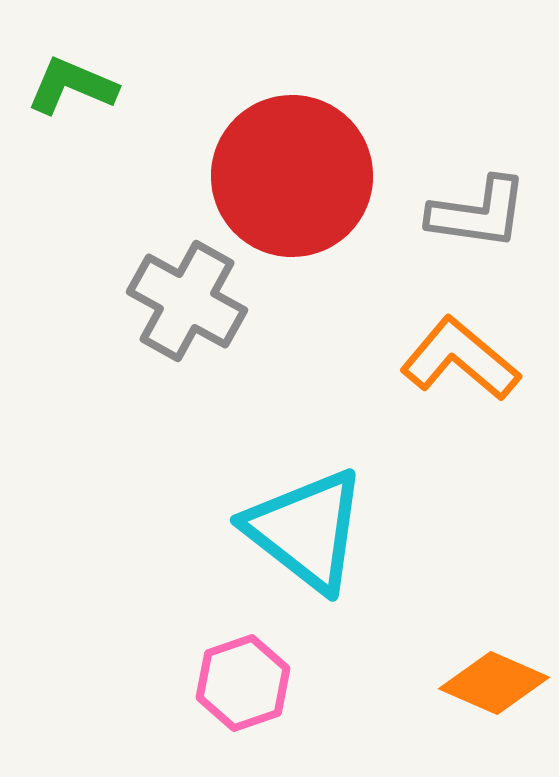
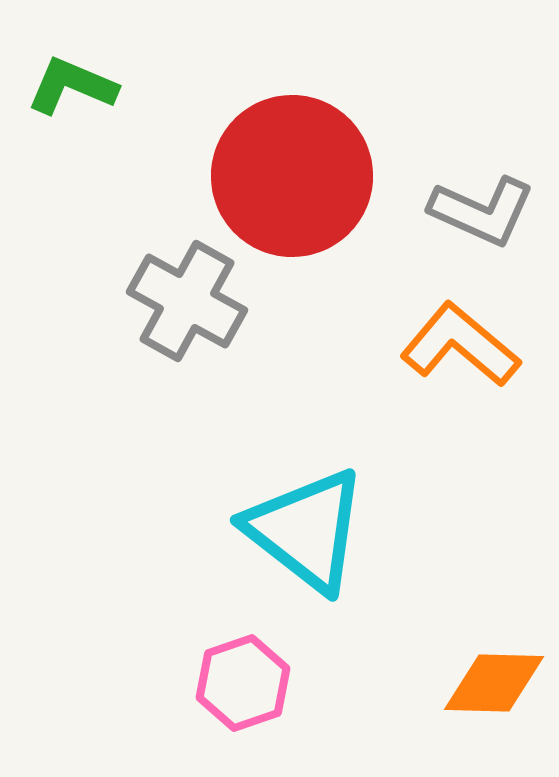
gray L-shape: moved 4 px right, 2 px up; rotated 16 degrees clockwise
orange L-shape: moved 14 px up
orange diamond: rotated 22 degrees counterclockwise
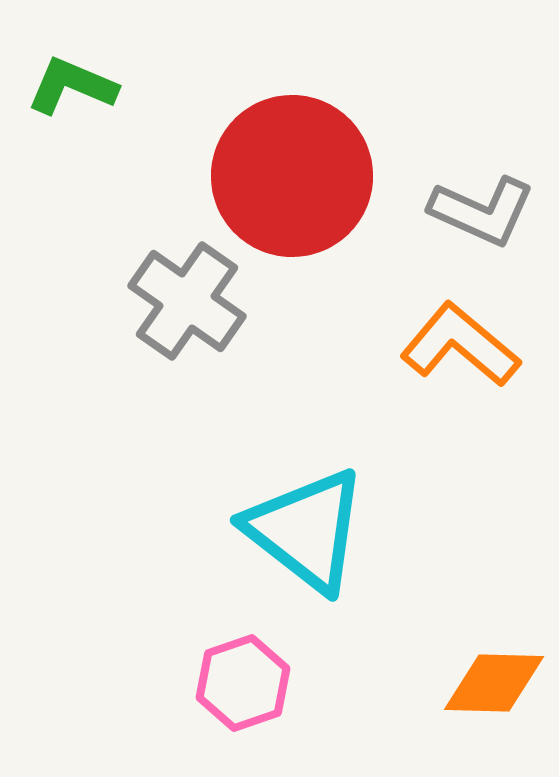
gray cross: rotated 6 degrees clockwise
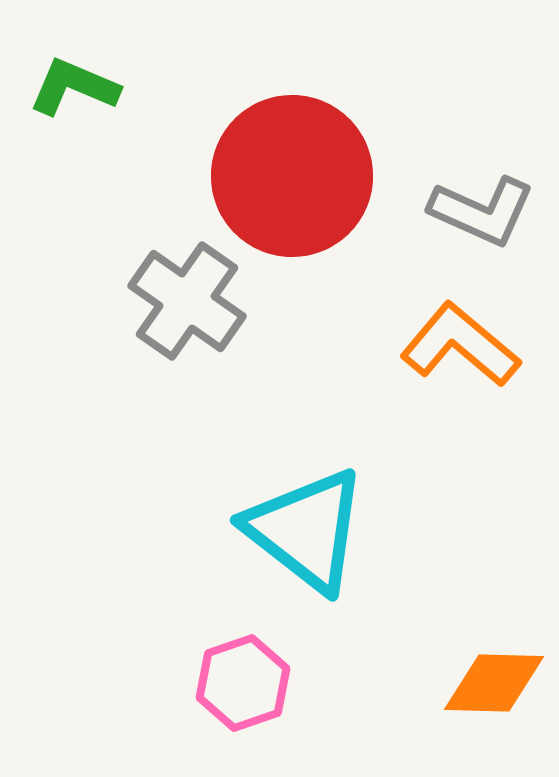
green L-shape: moved 2 px right, 1 px down
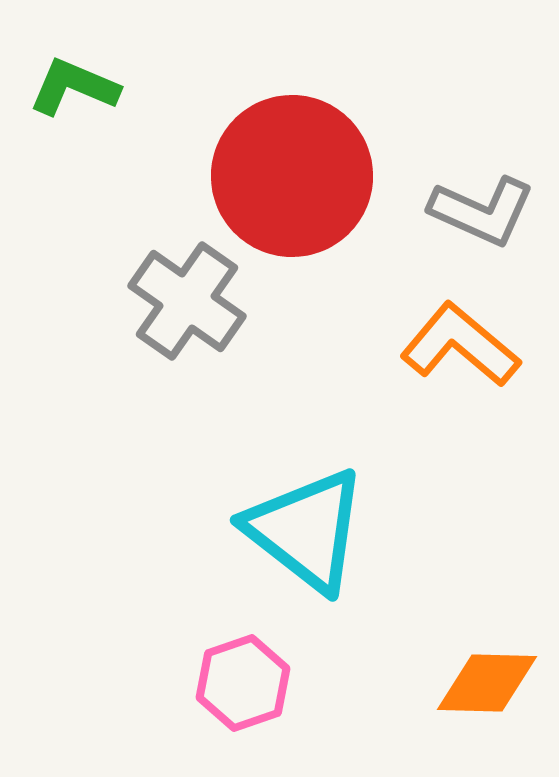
orange diamond: moved 7 px left
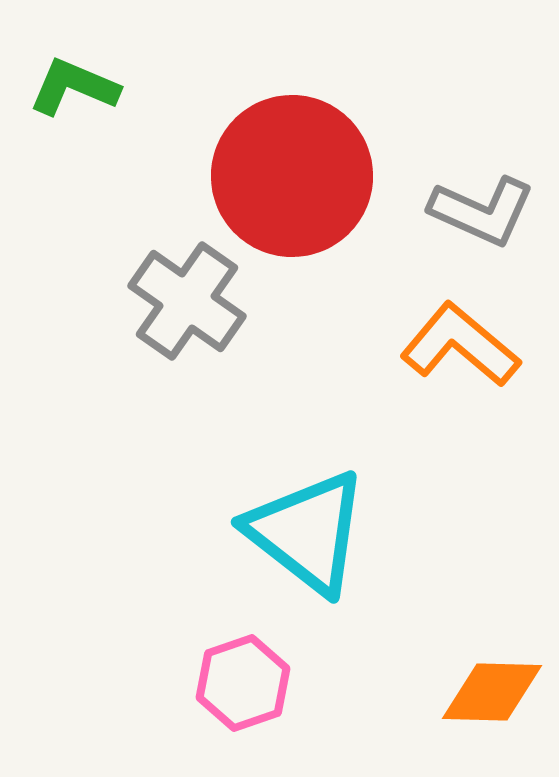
cyan triangle: moved 1 px right, 2 px down
orange diamond: moved 5 px right, 9 px down
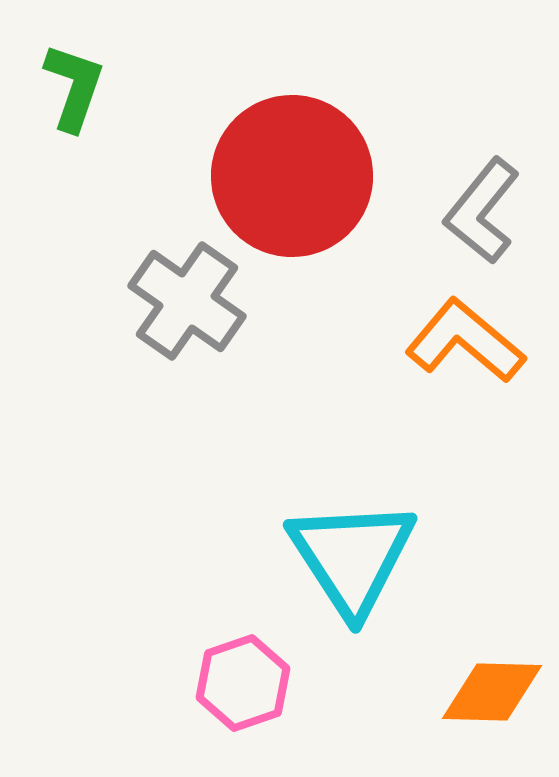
green L-shape: rotated 86 degrees clockwise
gray L-shape: rotated 105 degrees clockwise
orange L-shape: moved 5 px right, 4 px up
cyan triangle: moved 45 px right, 25 px down; rotated 19 degrees clockwise
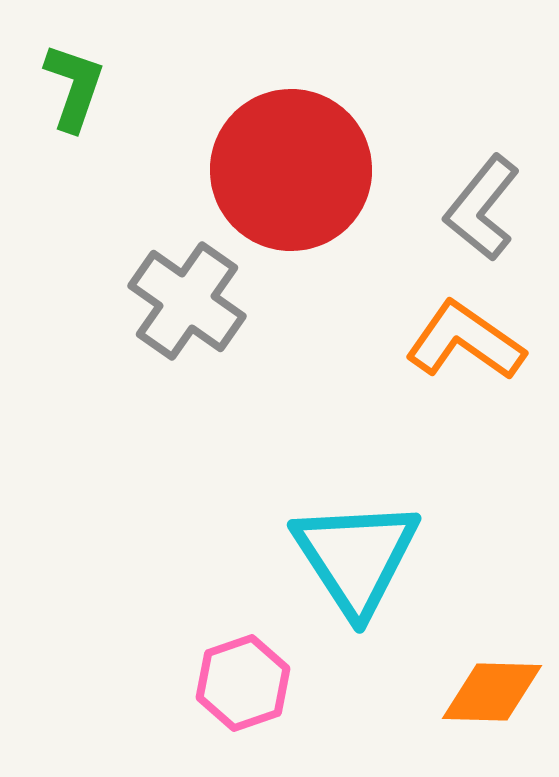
red circle: moved 1 px left, 6 px up
gray L-shape: moved 3 px up
orange L-shape: rotated 5 degrees counterclockwise
cyan triangle: moved 4 px right
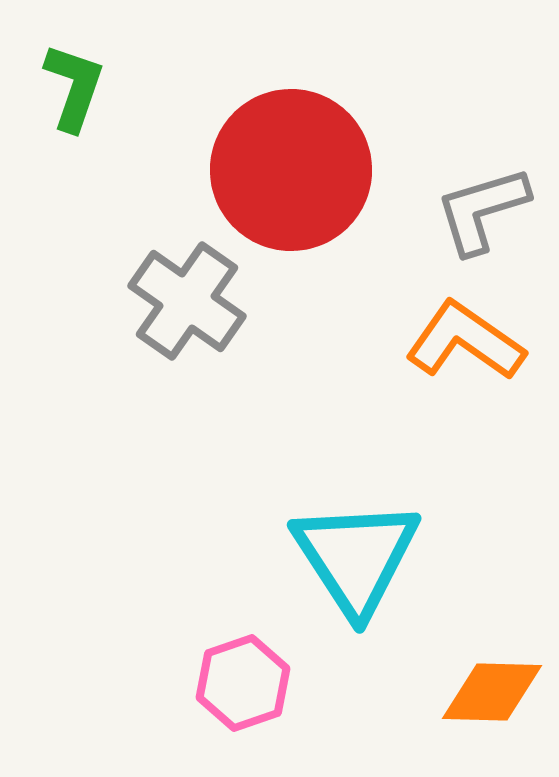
gray L-shape: moved 2 px down; rotated 34 degrees clockwise
